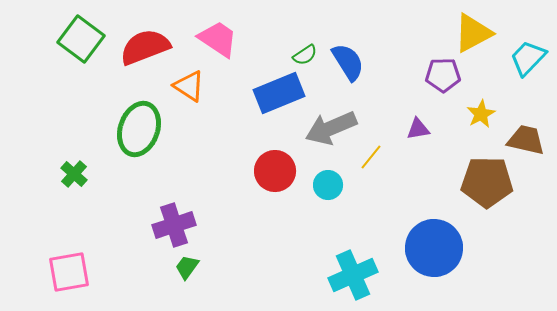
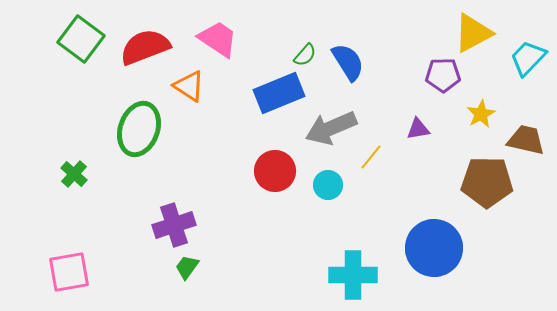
green semicircle: rotated 15 degrees counterclockwise
cyan cross: rotated 24 degrees clockwise
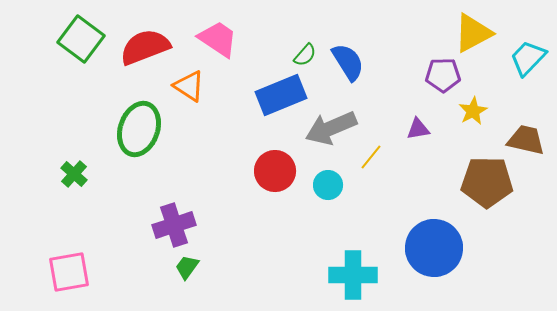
blue rectangle: moved 2 px right, 2 px down
yellow star: moved 8 px left, 3 px up
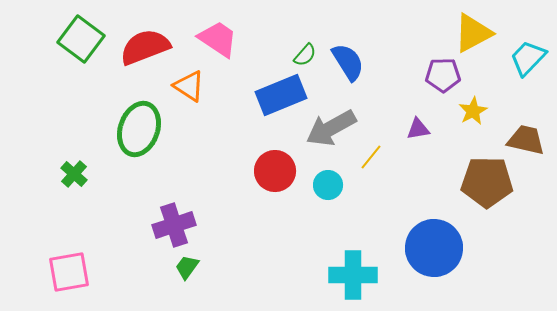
gray arrow: rotated 6 degrees counterclockwise
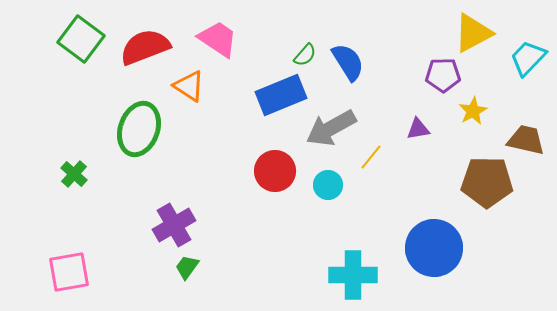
purple cross: rotated 12 degrees counterclockwise
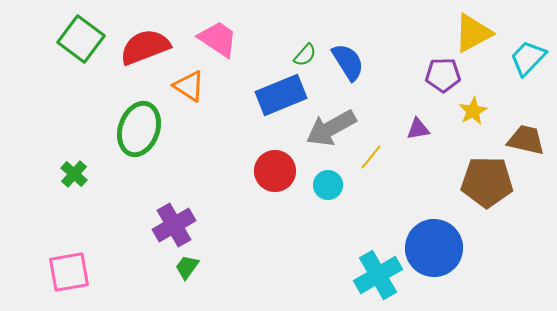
cyan cross: moved 25 px right; rotated 30 degrees counterclockwise
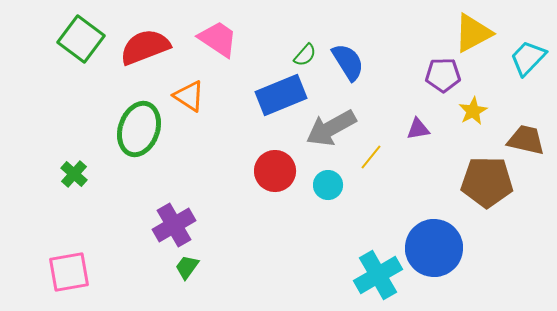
orange triangle: moved 10 px down
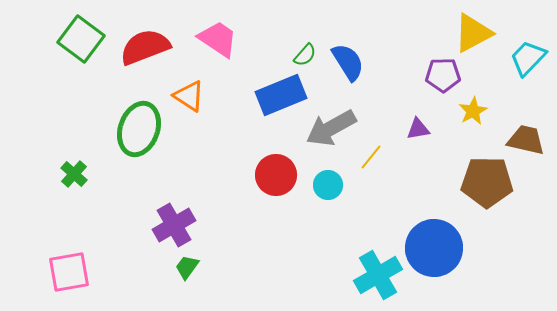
red circle: moved 1 px right, 4 px down
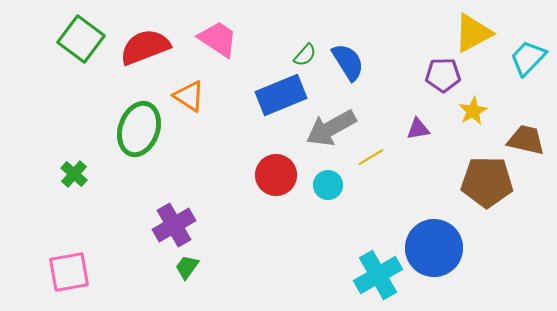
yellow line: rotated 20 degrees clockwise
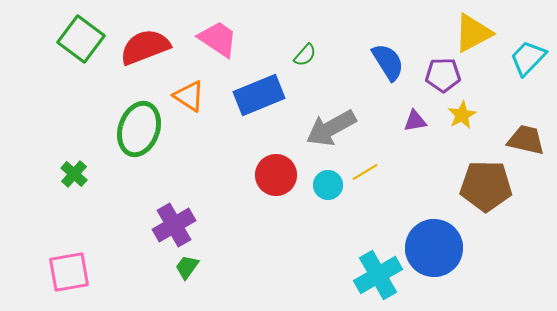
blue semicircle: moved 40 px right
blue rectangle: moved 22 px left
yellow star: moved 11 px left, 4 px down
purple triangle: moved 3 px left, 8 px up
yellow line: moved 6 px left, 15 px down
brown pentagon: moved 1 px left, 4 px down
